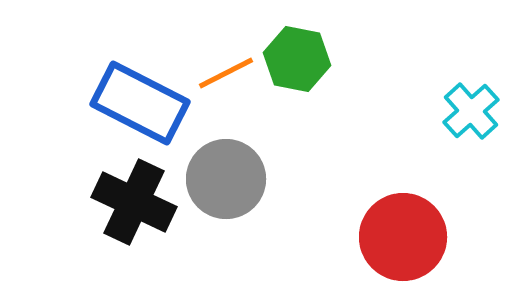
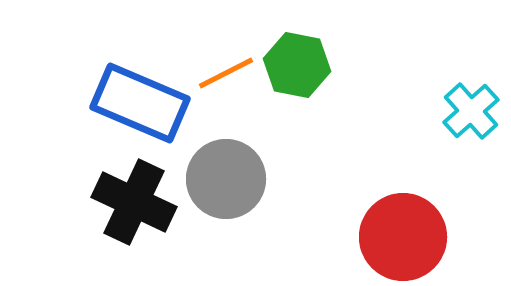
green hexagon: moved 6 px down
blue rectangle: rotated 4 degrees counterclockwise
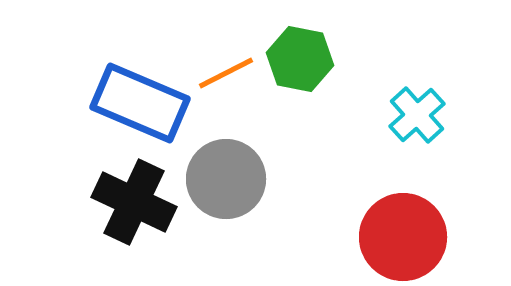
green hexagon: moved 3 px right, 6 px up
cyan cross: moved 54 px left, 4 px down
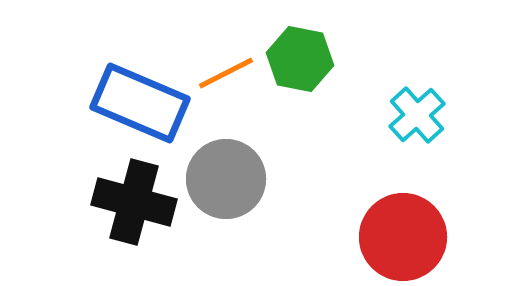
black cross: rotated 10 degrees counterclockwise
